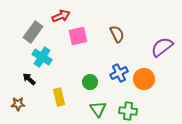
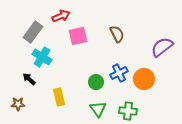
green circle: moved 6 px right
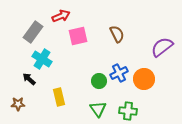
cyan cross: moved 2 px down
green circle: moved 3 px right, 1 px up
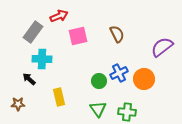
red arrow: moved 2 px left
cyan cross: rotated 30 degrees counterclockwise
green cross: moved 1 px left, 1 px down
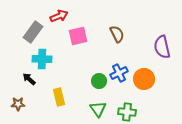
purple semicircle: rotated 65 degrees counterclockwise
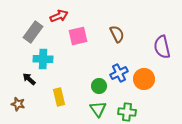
cyan cross: moved 1 px right
green circle: moved 5 px down
brown star: rotated 16 degrees clockwise
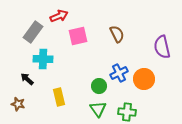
black arrow: moved 2 px left
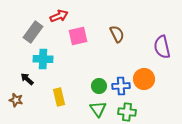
blue cross: moved 2 px right, 13 px down; rotated 24 degrees clockwise
brown star: moved 2 px left, 4 px up
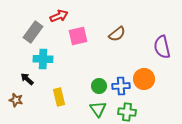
brown semicircle: rotated 78 degrees clockwise
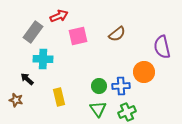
orange circle: moved 7 px up
green cross: rotated 30 degrees counterclockwise
